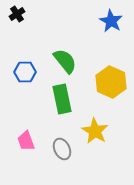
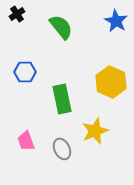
blue star: moved 5 px right
green semicircle: moved 4 px left, 34 px up
yellow star: rotated 20 degrees clockwise
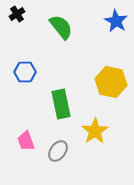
yellow hexagon: rotated 12 degrees counterclockwise
green rectangle: moved 1 px left, 5 px down
yellow star: rotated 12 degrees counterclockwise
gray ellipse: moved 4 px left, 2 px down; rotated 60 degrees clockwise
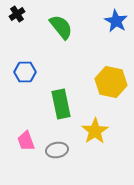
gray ellipse: moved 1 px left, 1 px up; rotated 45 degrees clockwise
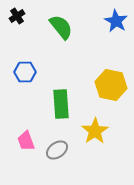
black cross: moved 2 px down
yellow hexagon: moved 3 px down
green rectangle: rotated 8 degrees clockwise
gray ellipse: rotated 25 degrees counterclockwise
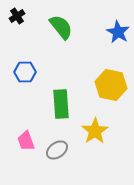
blue star: moved 2 px right, 11 px down
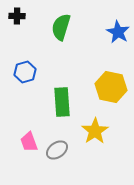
black cross: rotated 35 degrees clockwise
green semicircle: rotated 124 degrees counterclockwise
blue hexagon: rotated 15 degrees counterclockwise
yellow hexagon: moved 2 px down
green rectangle: moved 1 px right, 2 px up
pink trapezoid: moved 3 px right, 1 px down
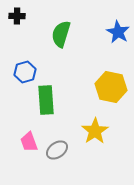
green semicircle: moved 7 px down
green rectangle: moved 16 px left, 2 px up
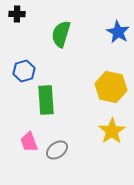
black cross: moved 2 px up
blue hexagon: moved 1 px left, 1 px up
yellow star: moved 17 px right
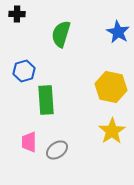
pink trapezoid: rotated 20 degrees clockwise
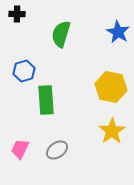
pink trapezoid: moved 9 px left, 7 px down; rotated 25 degrees clockwise
